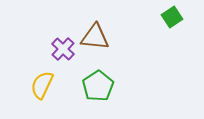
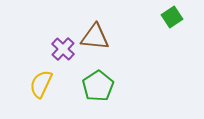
yellow semicircle: moved 1 px left, 1 px up
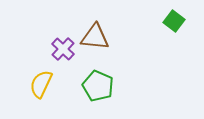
green square: moved 2 px right, 4 px down; rotated 20 degrees counterclockwise
green pentagon: rotated 16 degrees counterclockwise
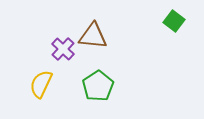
brown triangle: moved 2 px left, 1 px up
green pentagon: rotated 16 degrees clockwise
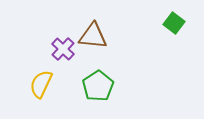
green square: moved 2 px down
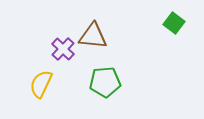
green pentagon: moved 7 px right, 4 px up; rotated 28 degrees clockwise
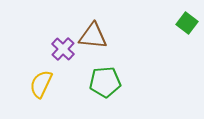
green square: moved 13 px right
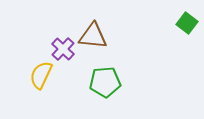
yellow semicircle: moved 9 px up
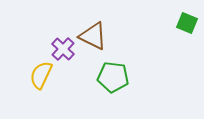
green square: rotated 15 degrees counterclockwise
brown triangle: rotated 20 degrees clockwise
green pentagon: moved 8 px right, 5 px up; rotated 12 degrees clockwise
